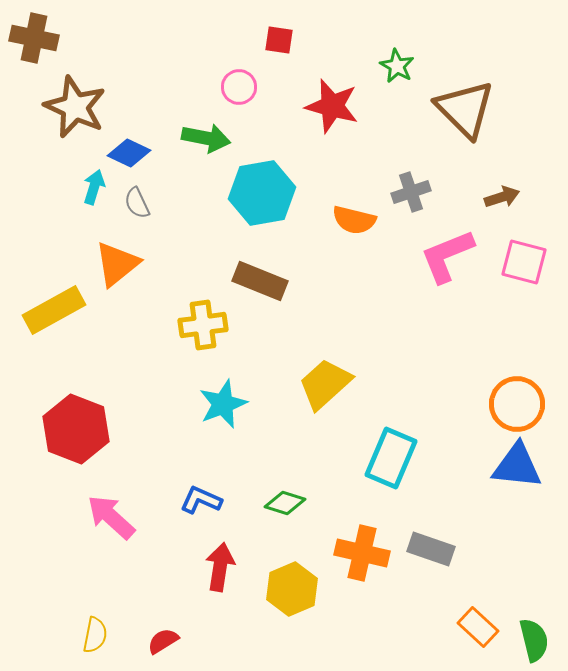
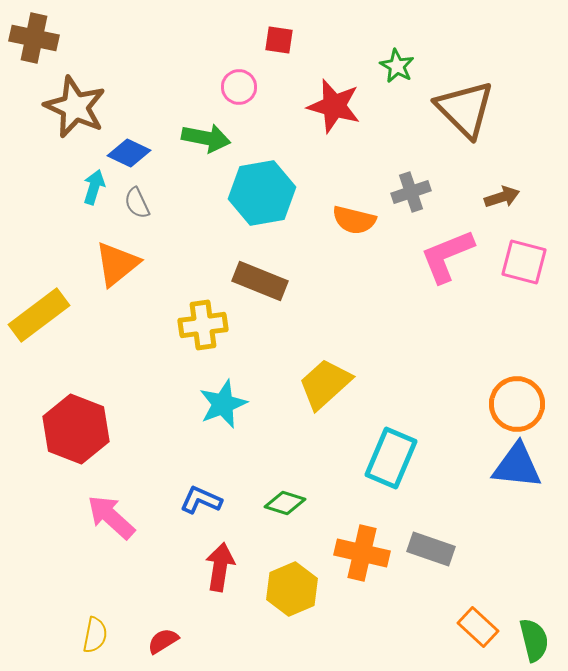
red star: moved 2 px right
yellow rectangle: moved 15 px left, 5 px down; rotated 8 degrees counterclockwise
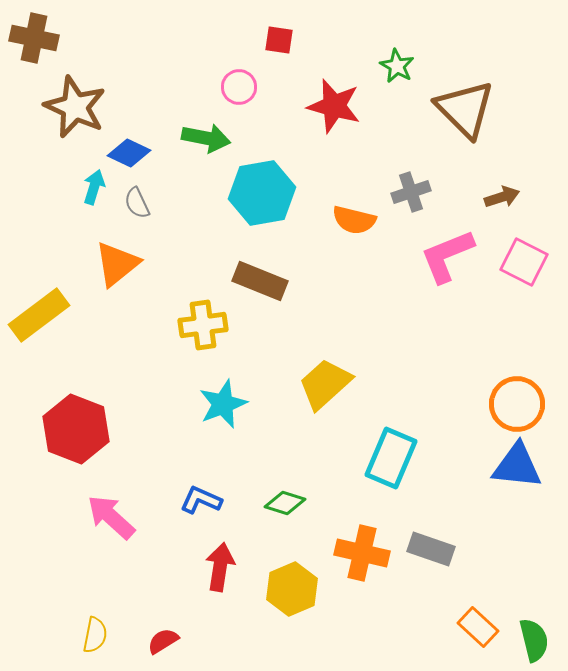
pink square: rotated 12 degrees clockwise
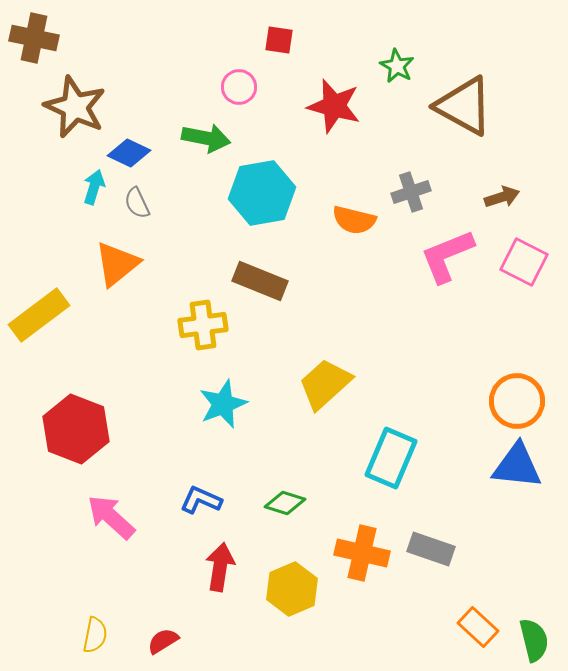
brown triangle: moved 1 px left, 3 px up; rotated 16 degrees counterclockwise
orange circle: moved 3 px up
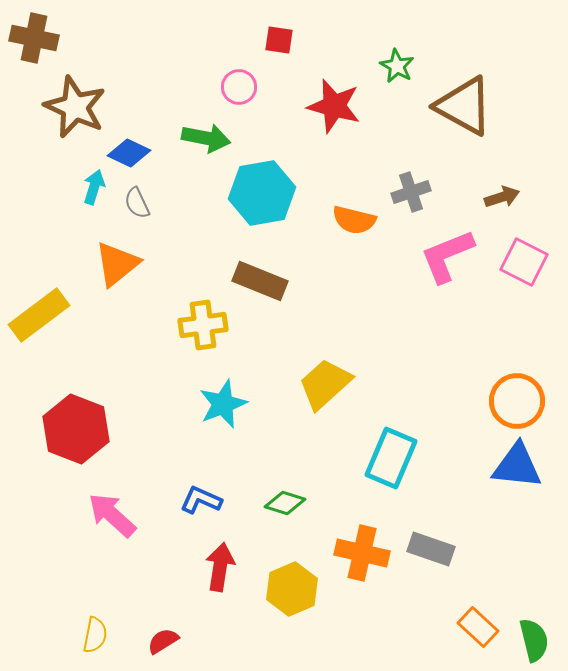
pink arrow: moved 1 px right, 2 px up
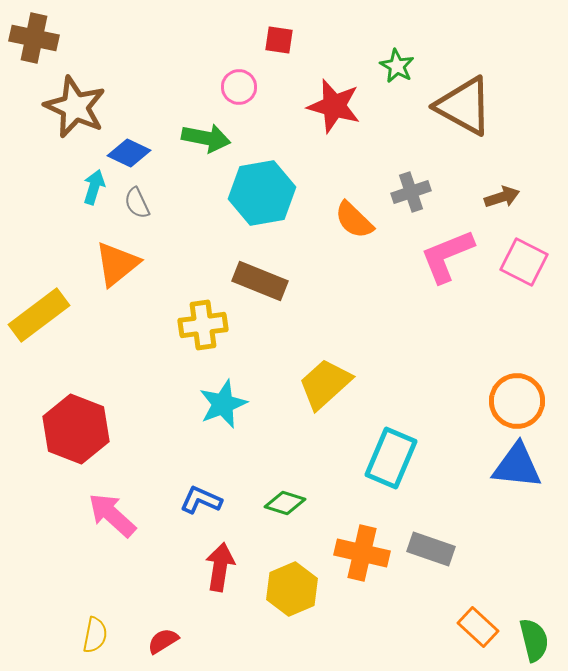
orange semicircle: rotated 30 degrees clockwise
